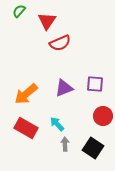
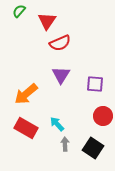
purple triangle: moved 3 px left, 13 px up; rotated 36 degrees counterclockwise
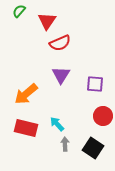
red rectangle: rotated 15 degrees counterclockwise
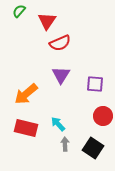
cyan arrow: moved 1 px right
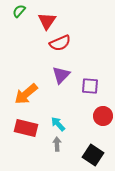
purple triangle: rotated 12 degrees clockwise
purple square: moved 5 px left, 2 px down
gray arrow: moved 8 px left
black square: moved 7 px down
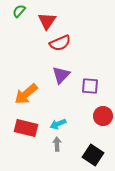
cyan arrow: rotated 70 degrees counterclockwise
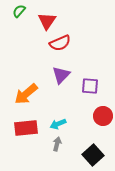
red rectangle: rotated 20 degrees counterclockwise
gray arrow: rotated 16 degrees clockwise
black square: rotated 15 degrees clockwise
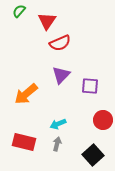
red circle: moved 4 px down
red rectangle: moved 2 px left, 14 px down; rotated 20 degrees clockwise
